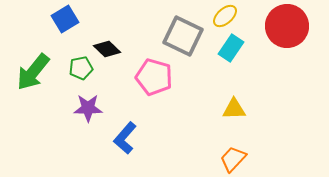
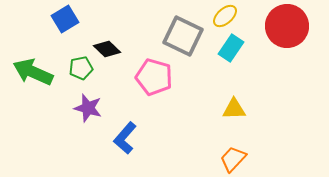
green arrow: rotated 75 degrees clockwise
purple star: rotated 16 degrees clockwise
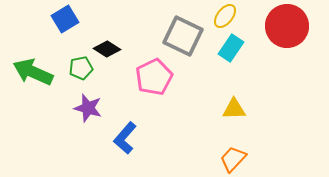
yellow ellipse: rotated 10 degrees counterclockwise
black diamond: rotated 12 degrees counterclockwise
pink pentagon: rotated 30 degrees clockwise
